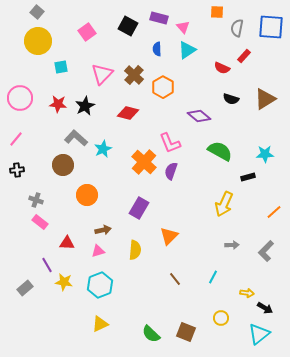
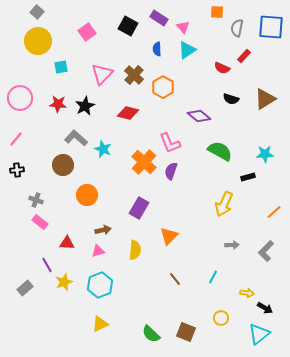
purple rectangle at (159, 18): rotated 18 degrees clockwise
cyan star at (103, 149): rotated 24 degrees counterclockwise
yellow star at (64, 282): rotated 30 degrees counterclockwise
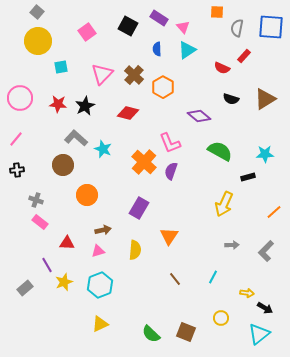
orange triangle at (169, 236): rotated 12 degrees counterclockwise
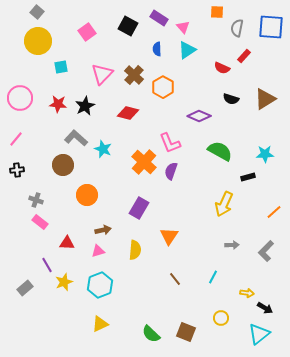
purple diamond at (199, 116): rotated 15 degrees counterclockwise
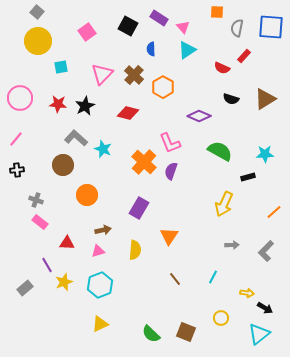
blue semicircle at (157, 49): moved 6 px left
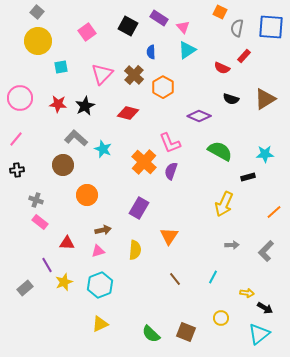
orange square at (217, 12): moved 3 px right; rotated 24 degrees clockwise
blue semicircle at (151, 49): moved 3 px down
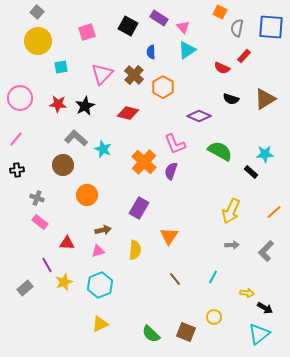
pink square at (87, 32): rotated 18 degrees clockwise
pink L-shape at (170, 143): moved 5 px right, 1 px down
black rectangle at (248, 177): moved 3 px right, 5 px up; rotated 56 degrees clockwise
gray cross at (36, 200): moved 1 px right, 2 px up
yellow arrow at (224, 204): moved 7 px right, 7 px down
yellow circle at (221, 318): moved 7 px left, 1 px up
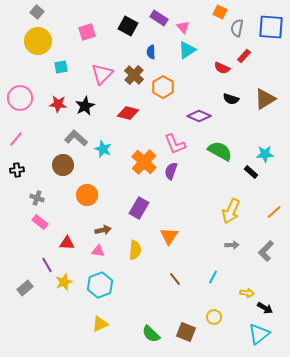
pink triangle at (98, 251): rotated 24 degrees clockwise
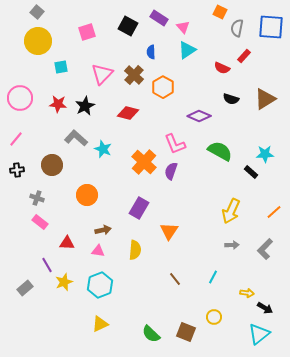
brown circle at (63, 165): moved 11 px left
orange triangle at (169, 236): moved 5 px up
gray L-shape at (266, 251): moved 1 px left, 2 px up
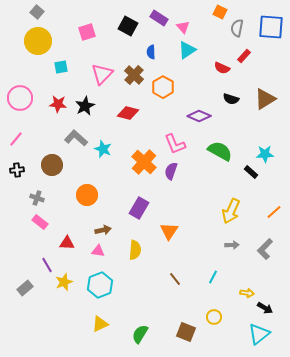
green semicircle at (151, 334): moved 11 px left; rotated 78 degrees clockwise
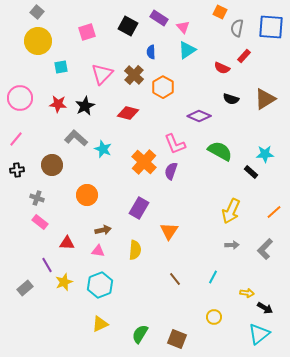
brown square at (186, 332): moved 9 px left, 7 px down
